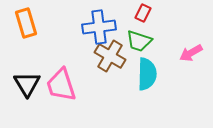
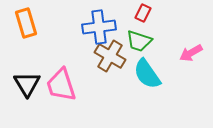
cyan semicircle: rotated 144 degrees clockwise
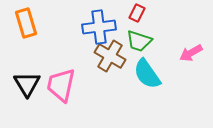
red rectangle: moved 6 px left
pink trapezoid: rotated 30 degrees clockwise
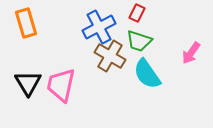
blue cross: rotated 20 degrees counterclockwise
pink arrow: rotated 25 degrees counterclockwise
black triangle: moved 1 px right, 1 px up
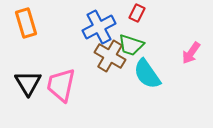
green trapezoid: moved 8 px left, 4 px down
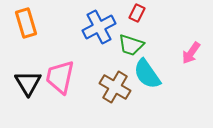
brown cross: moved 5 px right, 31 px down
pink trapezoid: moved 1 px left, 8 px up
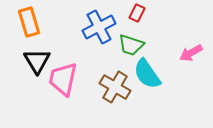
orange rectangle: moved 3 px right, 1 px up
pink arrow: rotated 25 degrees clockwise
pink trapezoid: moved 3 px right, 2 px down
black triangle: moved 9 px right, 22 px up
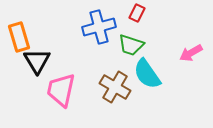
orange rectangle: moved 10 px left, 15 px down
blue cross: rotated 12 degrees clockwise
pink trapezoid: moved 2 px left, 11 px down
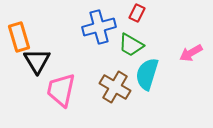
green trapezoid: rotated 12 degrees clockwise
cyan semicircle: rotated 52 degrees clockwise
